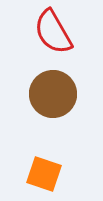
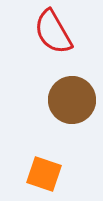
brown circle: moved 19 px right, 6 px down
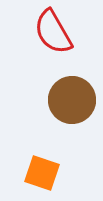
orange square: moved 2 px left, 1 px up
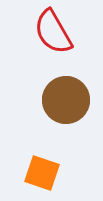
brown circle: moved 6 px left
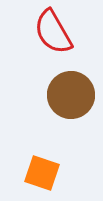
brown circle: moved 5 px right, 5 px up
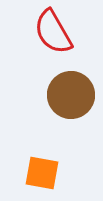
orange square: rotated 9 degrees counterclockwise
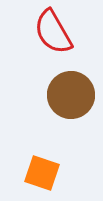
orange square: rotated 9 degrees clockwise
